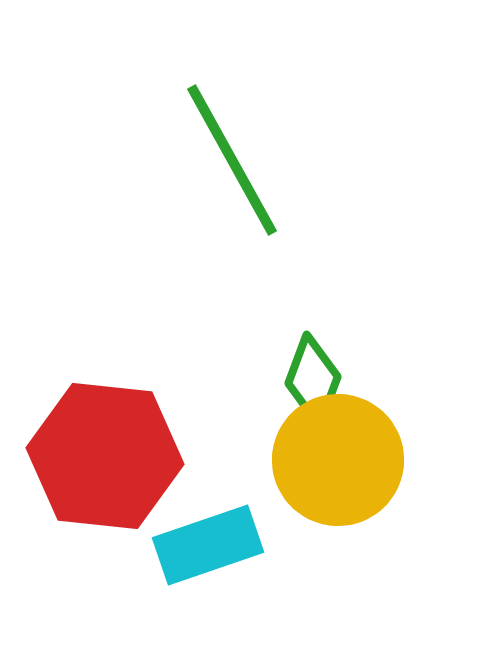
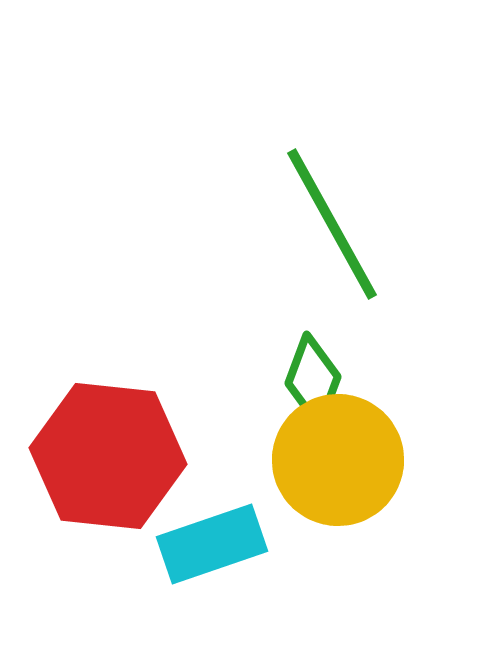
green line: moved 100 px right, 64 px down
red hexagon: moved 3 px right
cyan rectangle: moved 4 px right, 1 px up
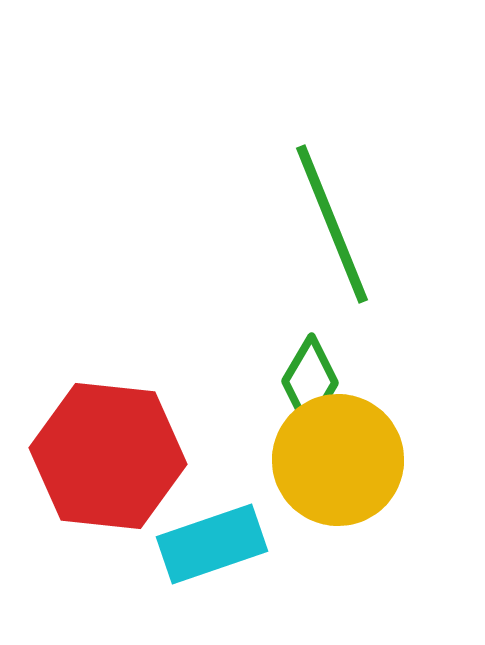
green line: rotated 7 degrees clockwise
green diamond: moved 3 px left, 2 px down; rotated 10 degrees clockwise
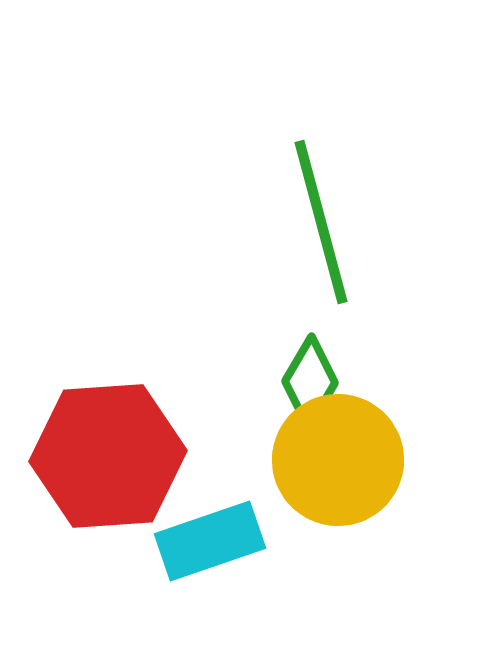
green line: moved 11 px left, 2 px up; rotated 7 degrees clockwise
red hexagon: rotated 10 degrees counterclockwise
cyan rectangle: moved 2 px left, 3 px up
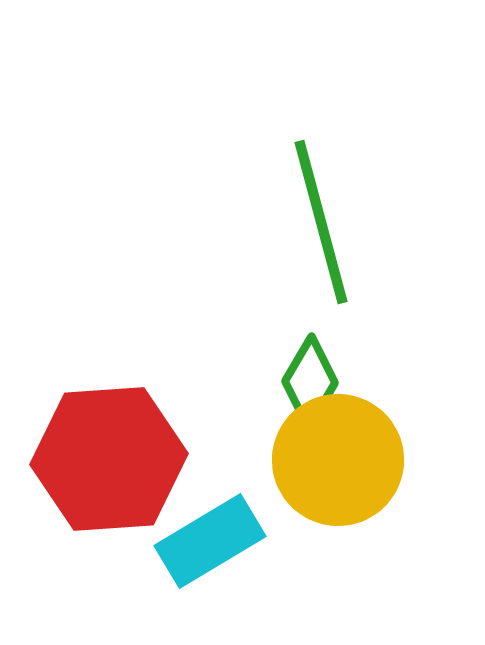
red hexagon: moved 1 px right, 3 px down
cyan rectangle: rotated 12 degrees counterclockwise
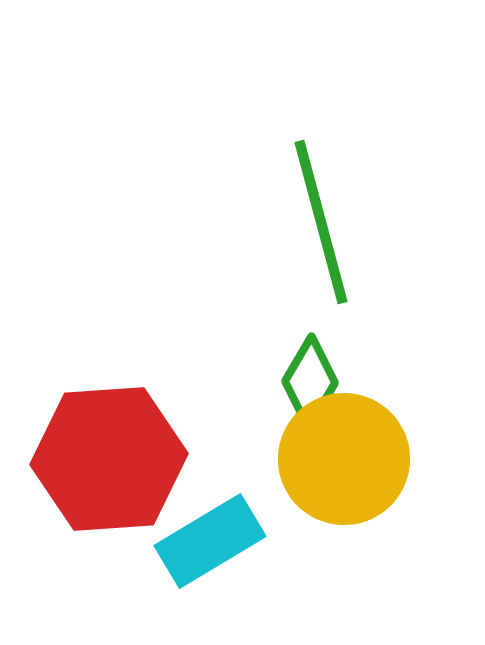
yellow circle: moved 6 px right, 1 px up
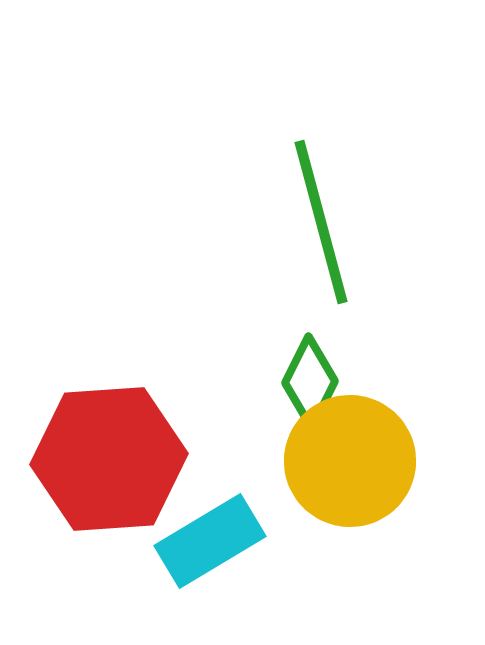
green diamond: rotated 4 degrees counterclockwise
yellow circle: moved 6 px right, 2 px down
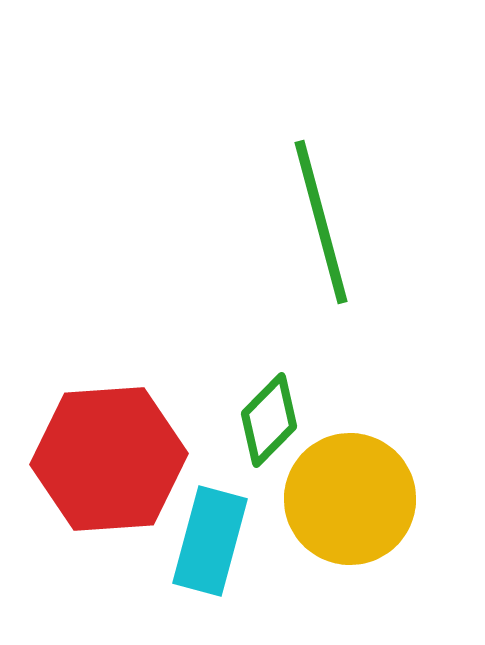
green diamond: moved 41 px left, 38 px down; rotated 18 degrees clockwise
yellow circle: moved 38 px down
cyan rectangle: rotated 44 degrees counterclockwise
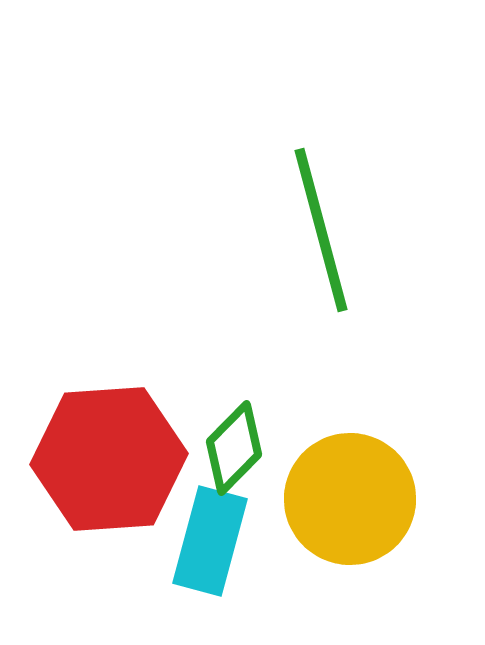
green line: moved 8 px down
green diamond: moved 35 px left, 28 px down
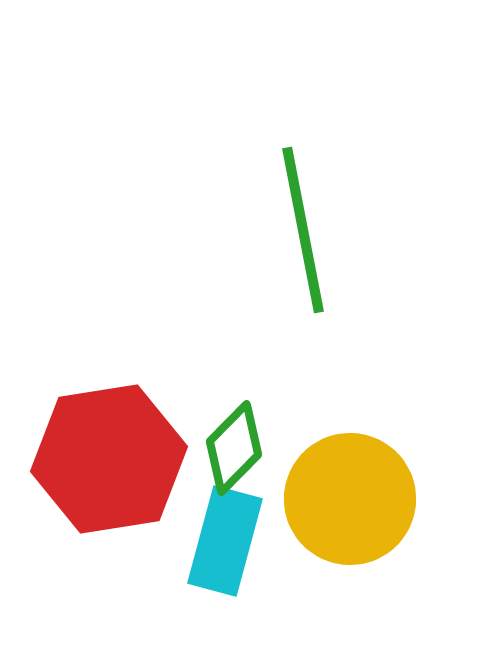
green line: moved 18 px left; rotated 4 degrees clockwise
red hexagon: rotated 5 degrees counterclockwise
cyan rectangle: moved 15 px right
